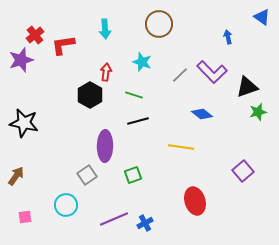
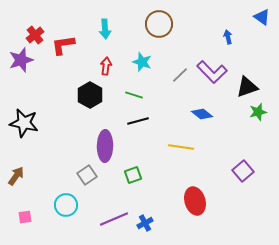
red arrow: moved 6 px up
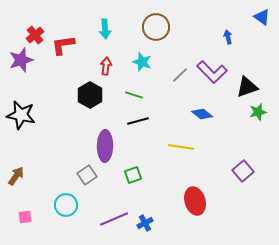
brown circle: moved 3 px left, 3 px down
black star: moved 3 px left, 8 px up
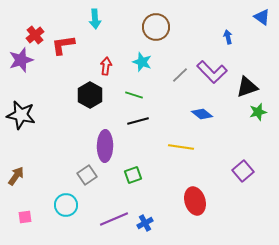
cyan arrow: moved 10 px left, 10 px up
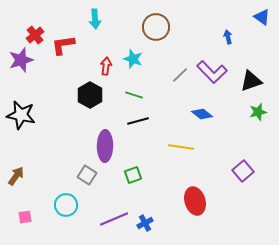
cyan star: moved 9 px left, 3 px up
black triangle: moved 4 px right, 6 px up
gray square: rotated 24 degrees counterclockwise
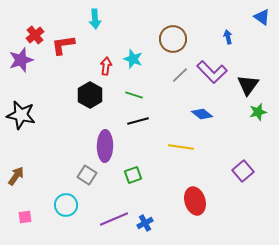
brown circle: moved 17 px right, 12 px down
black triangle: moved 3 px left, 4 px down; rotated 35 degrees counterclockwise
